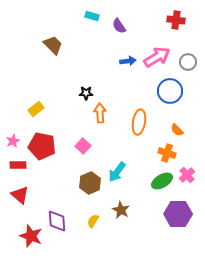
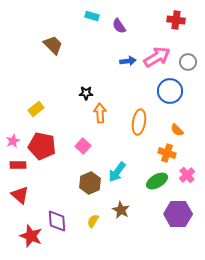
green ellipse: moved 5 px left
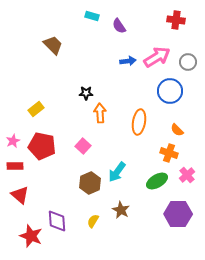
orange cross: moved 2 px right
red rectangle: moved 3 px left, 1 px down
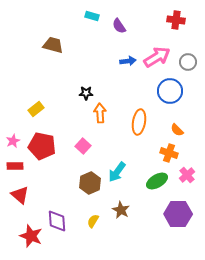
brown trapezoid: rotated 30 degrees counterclockwise
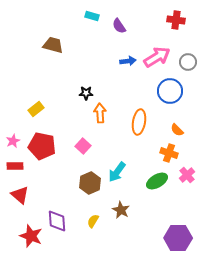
purple hexagon: moved 24 px down
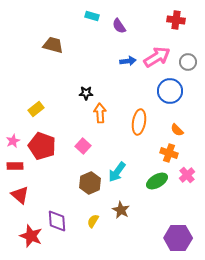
red pentagon: rotated 8 degrees clockwise
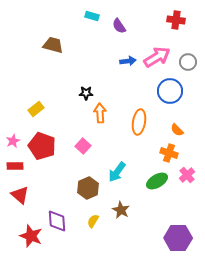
brown hexagon: moved 2 px left, 5 px down
